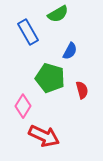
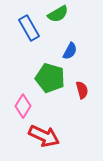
blue rectangle: moved 1 px right, 4 px up
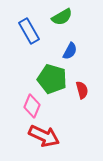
green semicircle: moved 4 px right, 3 px down
blue rectangle: moved 3 px down
green pentagon: moved 2 px right, 1 px down
pink diamond: moved 9 px right; rotated 10 degrees counterclockwise
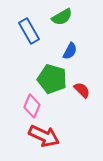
red semicircle: rotated 30 degrees counterclockwise
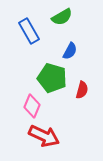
green pentagon: moved 1 px up
red semicircle: rotated 60 degrees clockwise
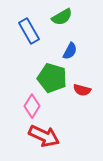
red semicircle: rotated 90 degrees clockwise
pink diamond: rotated 10 degrees clockwise
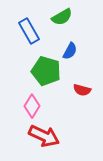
green pentagon: moved 6 px left, 7 px up
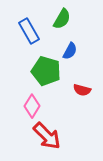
green semicircle: moved 2 px down; rotated 30 degrees counterclockwise
red arrow: moved 3 px right; rotated 20 degrees clockwise
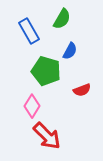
red semicircle: rotated 36 degrees counterclockwise
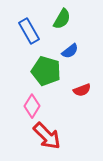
blue semicircle: rotated 24 degrees clockwise
